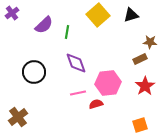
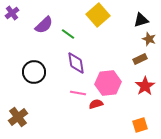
black triangle: moved 10 px right, 5 px down
green line: moved 1 px right, 2 px down; rotated 64 degrees counterclockwise
brown star: moved 1 px left, 3 px up; rotated 16 degrees clockwise
purple diamond: rotated 10 degrees clockwise
pink line: rotated 21 degrees clockwise
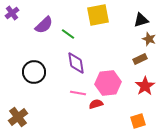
yellow square: rotated 30 degrees clockwise
orange square: moved 2 px left, 4 px up
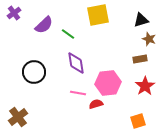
purple cross: moved 2 px right
brown rectangle: rotated 16 degrees clockwise
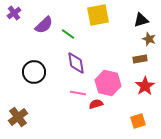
pink hexagon: rotated 20 degrees clockwise
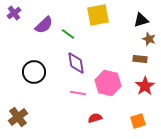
brown rectangle: rotated 16 degrees clockwise
red semicircle: moved 1 px left, 14 px down
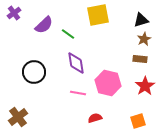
brown star: moved 5 px left; rotated 24 degrees clockwise
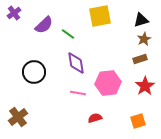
yellow square: moved 2 px right, 1 px down
brown rectangle: rotated 24 degrees counterclockwise
pink hexagon: rotated 20 degrees counterclockwise
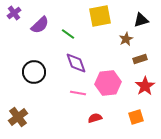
purple semicircle: moved 4 px left
brown star: moved 18 px left
purple diamond: rotated 10 degrees counterclockwise
orange square: moved 2 px left, 4 px up
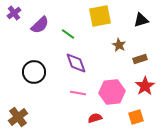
brown star: moved 7 px left, 6 px down; rotated 16 degrees counterclockwise
pink hexagon: moved 4 px right, 9 px down
